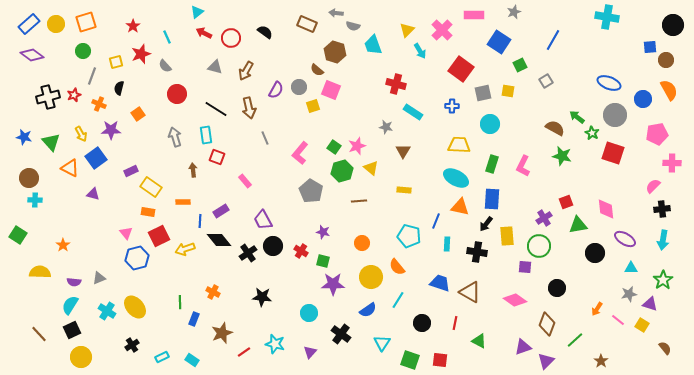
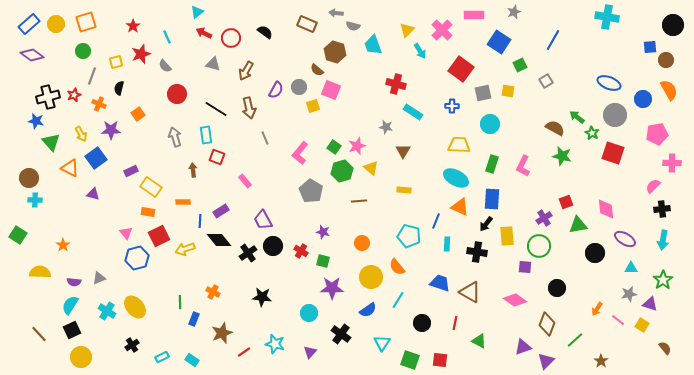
gray triangle at (215, 67): moved 2 px left, 3 px up
blue star at (24, 137): moved 12 px right, 16 px up
orange triangle at (460, 207): rotated 12 degrees clockwise
purple star at (333, 284): moved 1 px left, 4 px down
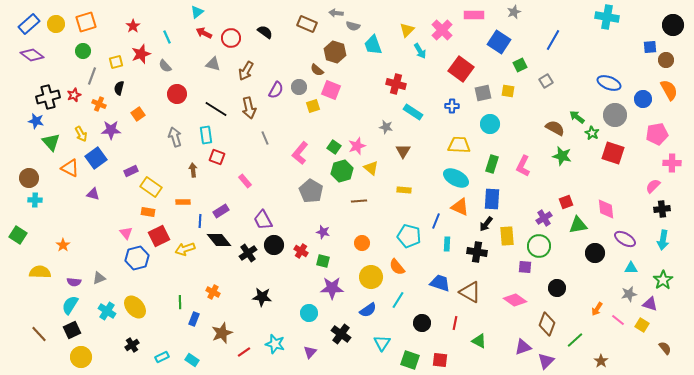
black circle at (273, 246): moved 1 px right, 1 px up
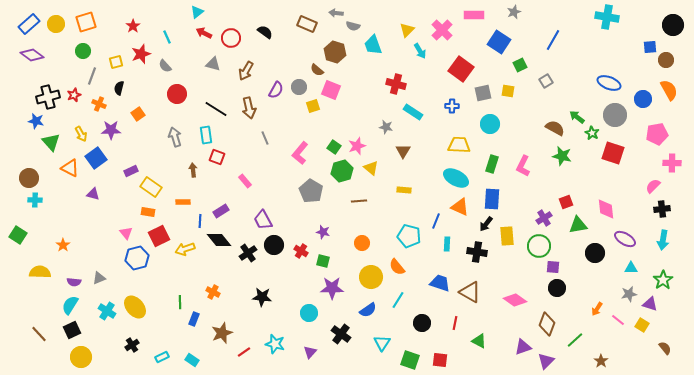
purple square at (525, 267): moved 28 px right
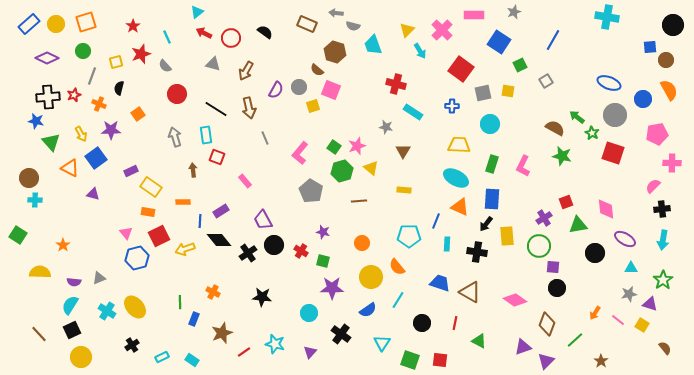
purple diamond at (32, 55): moved 15 px right, 3 px down; rotated 10 degrees counterclockwise
black cross at (48, 97): rotated 10 degrees clockwise
cyan pentagon at (409, 236): rotated 15 degrees counterclockwise
orange arrow at (597, 309): moved 2 px left, 4 px down
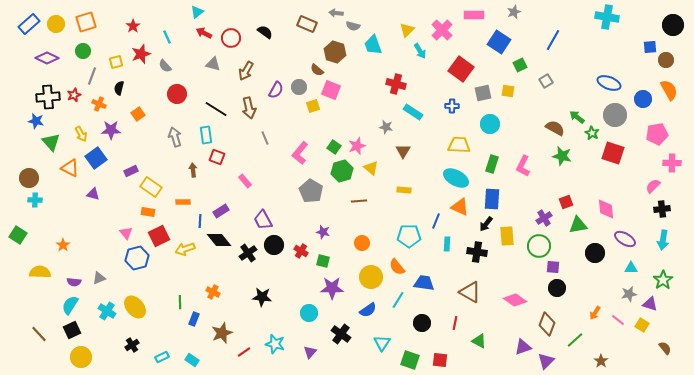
blue trapezoid at (440, 283): moved 16 px left; rotated 10 degrees counterclockwise
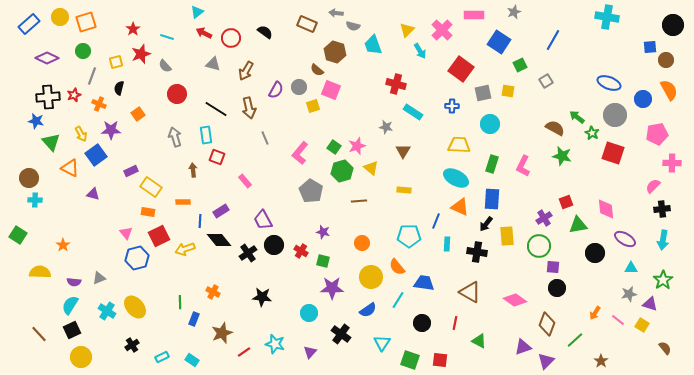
yellow circle at (56, 24): moved 4 px right, 7 px up
red star at (133, 26): moved 3 px down
cyan line at (167, 37): rotated 48 degrees counterclockwise
blue square at (96, 158): moved 3 px up
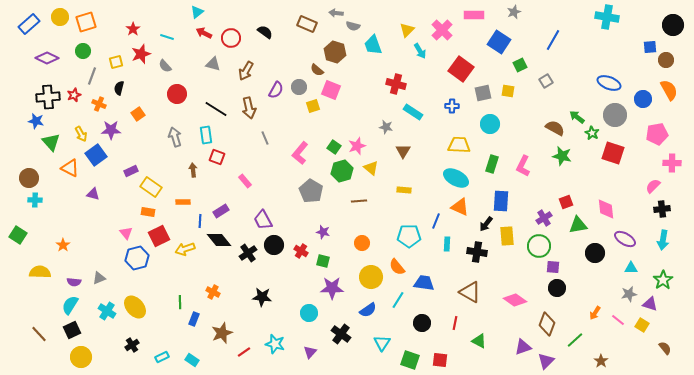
blue rectangle at (492, 199): moved 9 px right, 2 px down
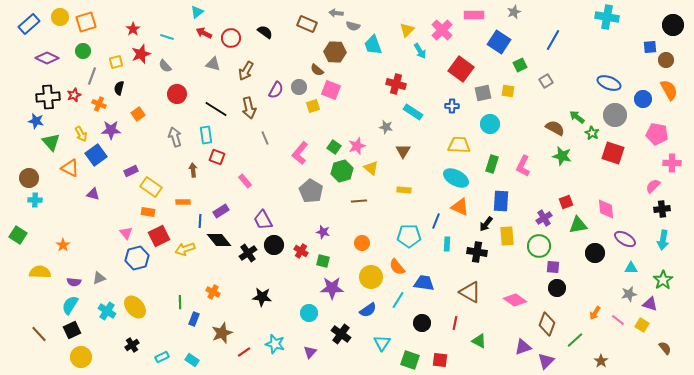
brown hexagon at (335, 52): rotated 15 degrees counterclockwise
pink pentagon at (657, 134): rotated 20 degrees clockwise
